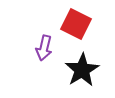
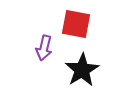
red square: rotated 16 degrees counterclockwise
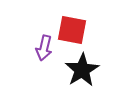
red square: moved 4 px left, 6 px down
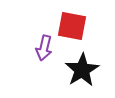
red square: moved 4 px up
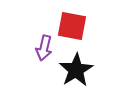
black star: moved 6 px left
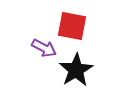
purple arrow: rotated 75 degrees counterclockwise
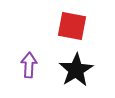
purple arrow: moved 15 px left, 17 px down; rotated 115 degrees counterclockwise
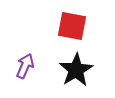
purple arrow: moved 4 px left, 1 px down; rotated 20 degrees clockwise
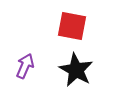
black star: rotated 12 degrees counterclockwise
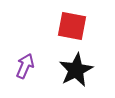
black star: rotated 16 degrees clockwise
